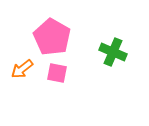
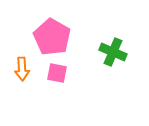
orange arrow: rotated 55 degrees counterclockwise
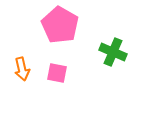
pink pentagon: moved 8 px right, 12 px up
orange arrow: rotated 10 degrees counterclockwise
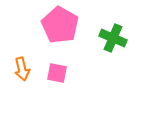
green cross: moved 14 px up
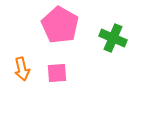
pink square: rotated 15 degrees counterclockwise
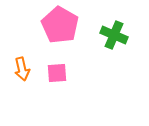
green cross: moved 1 px right, 3 px up
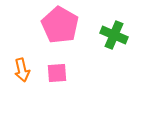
orange arrow: moved 1 px down
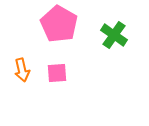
pink pentagon: moved 1 px left, 1 px up
green cross: rotated 12 degrees clockwise
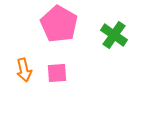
orange arrow: moved 2 px right
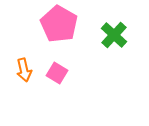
green cross: rotated 8 degrees clockwise
pink square: rotated 35 degrees clockwise
